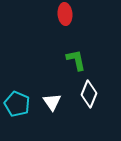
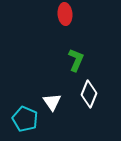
green L-shape: rotated 35 degrees clockwise
cyan pentagon: moved 8 px right, 15 px down
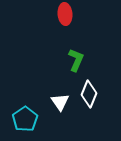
white triangle: moved 8 px right
cyan pentagon: rotated 15 degrees clockwise
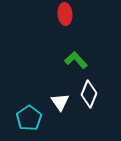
green L-shape: rotated 65 degrees counterclockwise
cyan pentagon: moved 4 px right, 1 px up
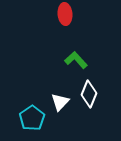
white triangle: rotated 18 degrees clockwise
cyan pentagon: moved 3 px right
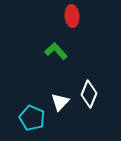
red ellipse: moved 7 px right, 2 px down
green L-shape: moved 20 px left, 9 px up
cyan pentagon: rotated 15 degrees counterclockwise
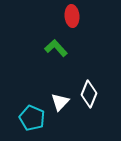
green L-shape: moved 3 px up
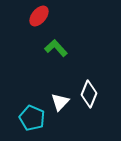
red ellipse: moved 33 px left; rotated 45 degrees clockwise
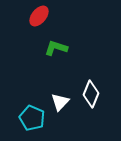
green L-shape: rotated 30 degrees counterclockwise
white diamond: moved 2 px right
